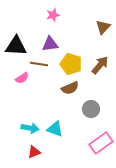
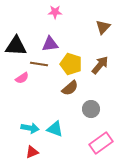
pink star: moved 2 px right, 3 px up; rotated 16 degrees clockwise
brown semicircle: rotated 18 degrees counterclockwise
red triangle: moved 2 px left
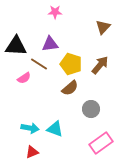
brown line: rotated 24 degrees clockwise
pink semicircle: moved 2 px right
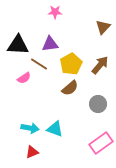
black triangle: moved 2 px right, 1 px up
yellow pentagon: rotated 25 degrees clockwise
gray circle: moved 7 px right, 5 px up
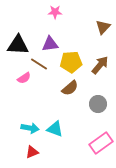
yellow pentagon: moved 2 px up; rotated 25 degrees clockwise
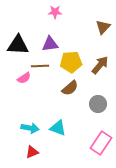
brown line: moved 1 px right, 2 px down; rotated 36 degrees counterclockwise
cyan triangle: moved 3 px right, 1 px up
pink rectangle: rotated 20 degrees counterclockwise
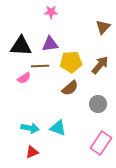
pink star: moved 4 px left
black triangle: moved 3 px right, 1 px down
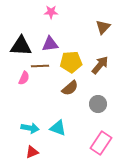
pink semicircle: rotated 32 degrees counterclockwise
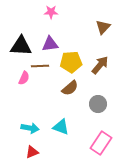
cyan triangle: moved 3 px right, 1 px up
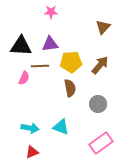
brown semicircle: rotated 60 degrees counterclockwise
pink rectangle: rotated 20 degrees clockwise
